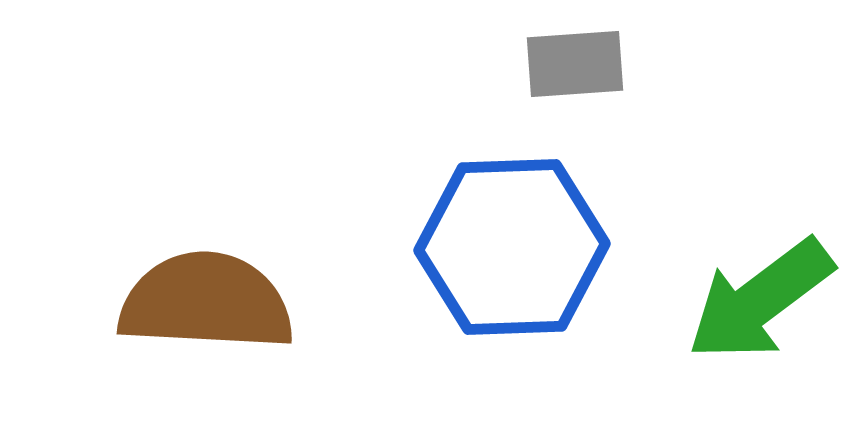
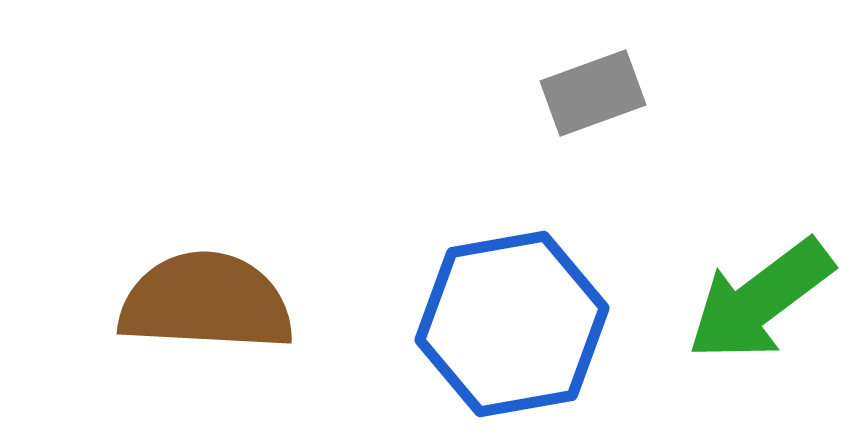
gray rectangle: moved 18 px right, 29 px down; rotated 16 degrees counterclockwise
blue hexagon: moved 77 px down; rotated 8 degrees counterclockwise
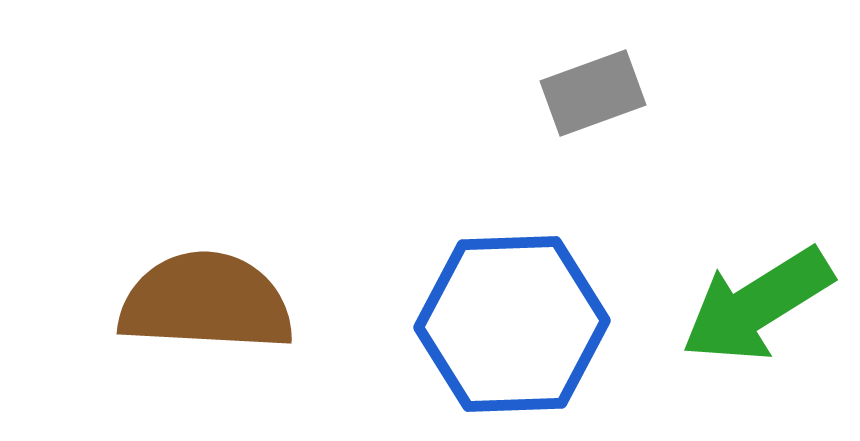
green arrow: moved 3 px left, 5 px down; rotated 5 degrees clockwise
blue hexagon: rotated 8 degrees clockwise
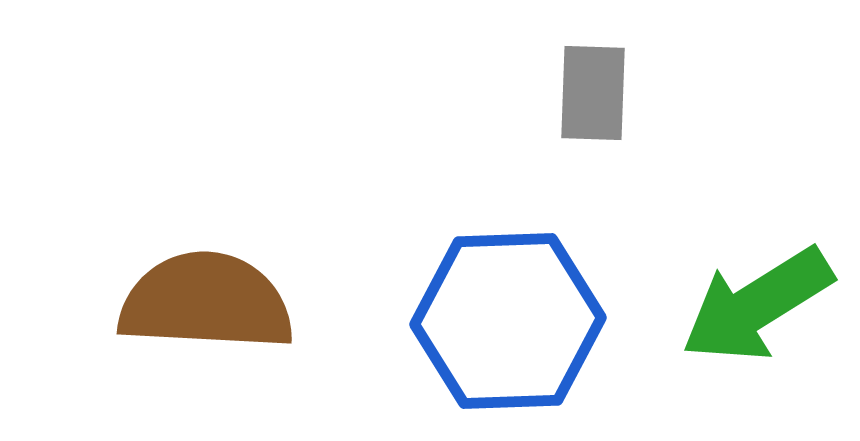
gray rectangle: rotated 68 degrees counterclockwise
blue hexagon: moved 4 px left, 3 px up
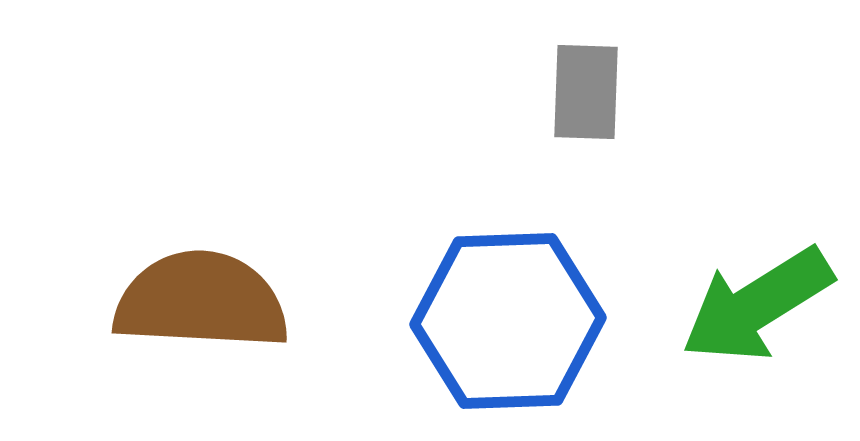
gray rectangle: moved 7 px left, 1 px up
brown semicircle: moved 5 px left, 1 px up
